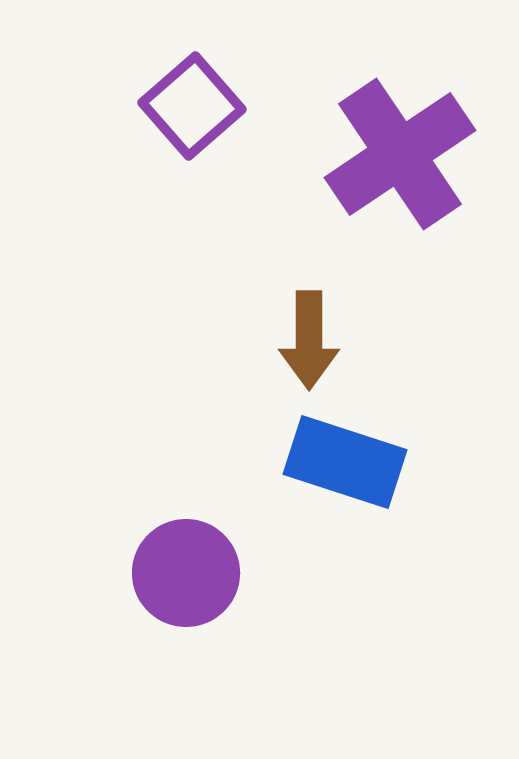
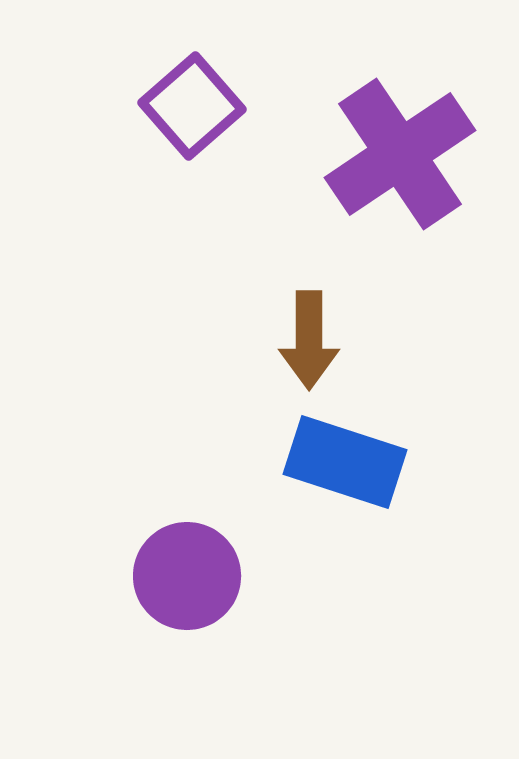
purple circle: moved 1 px right, 3 px down
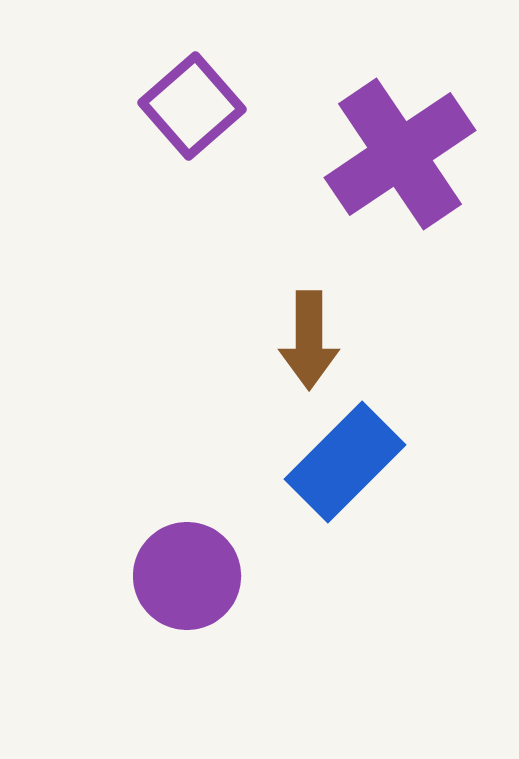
blue rectangle: rotated 63 degrees counterclockwise
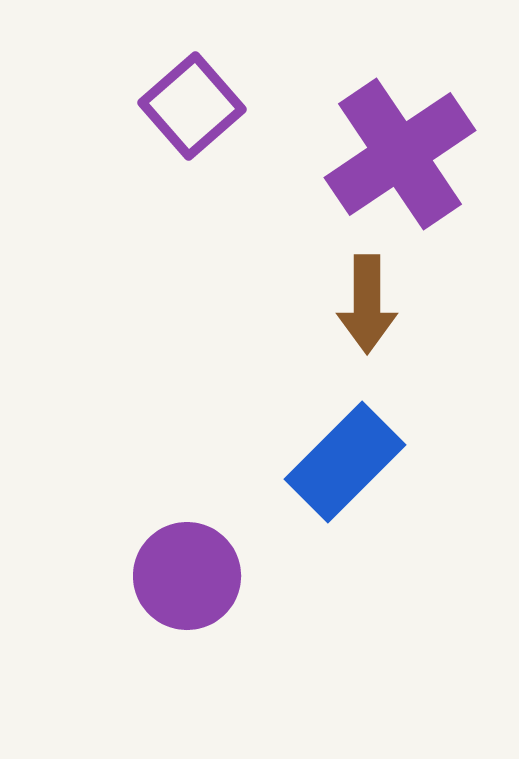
brown arrow: moved 58 px right, 36 px up
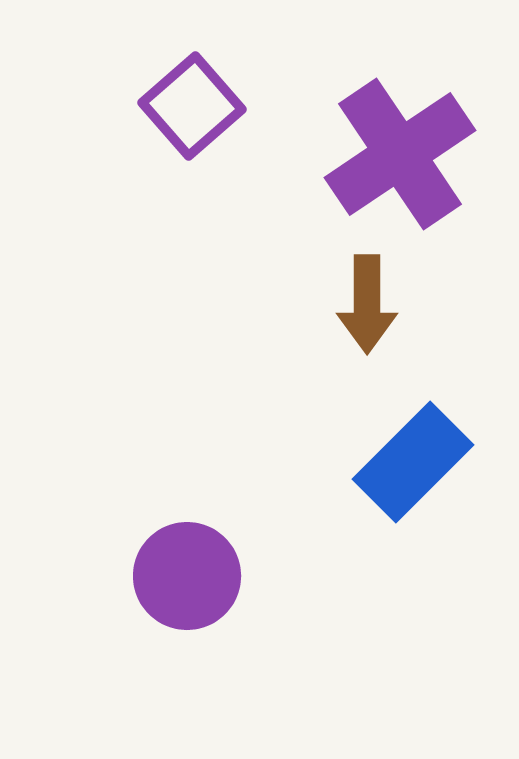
blue rectangle: moved 68 px right
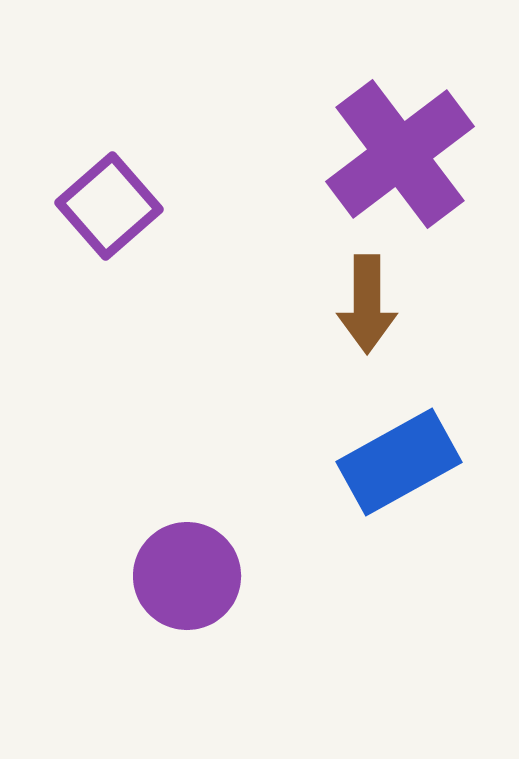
purple square: moved 83 px left, 100 px down
purple cross: rotated 3 degrees counterclockwise
blue rectangle: moved 14 px left; rotated 16 degrees clockwise
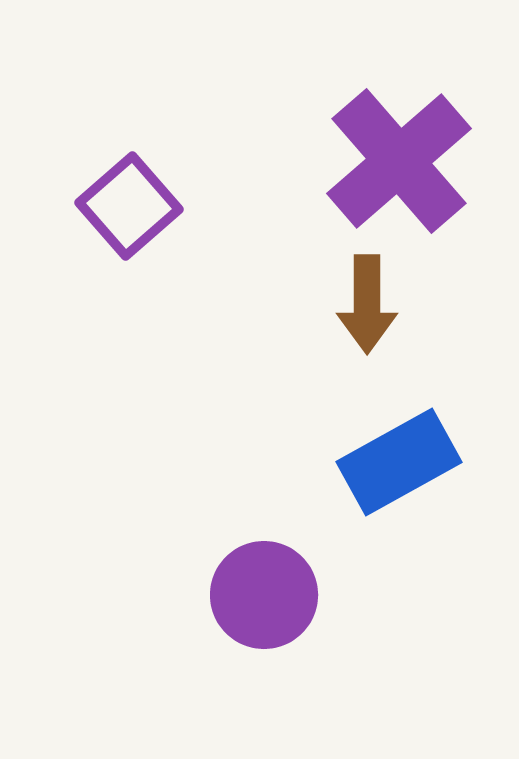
purple cross: moved 1 px left, 7 px down; rotated 4 degrees counterclockwise
purple square: moved 20 px right
purple circle: moved 77 px right, 19 px down
